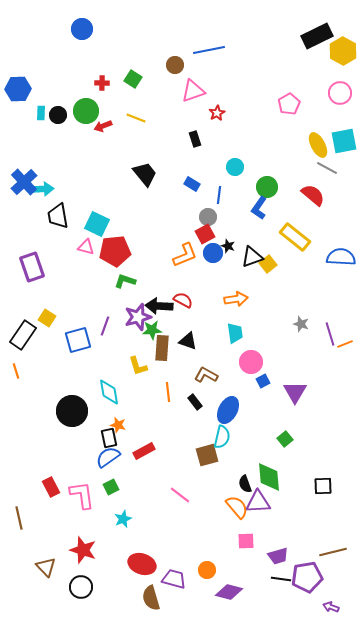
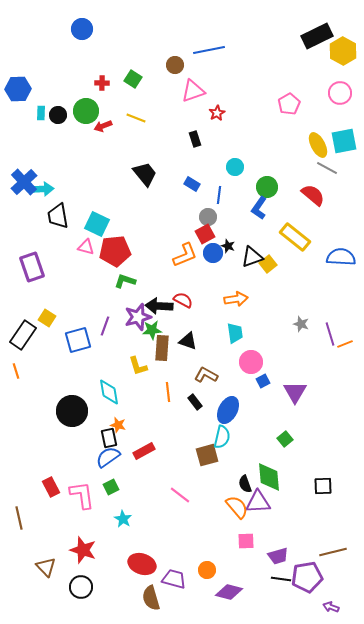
cyan star at (123, 519): rotated 18 degrees counterclockwise
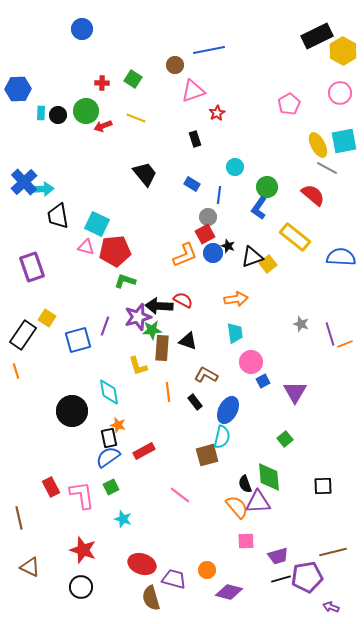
cyan star at (123, 519): rotated 12 degrees counterclockwise
brown triangle at (46, 567): moved 16 px left; rotated 20 degrees counterclockwise
black line at (281, 579): rotated 24 degrees counterclockwise
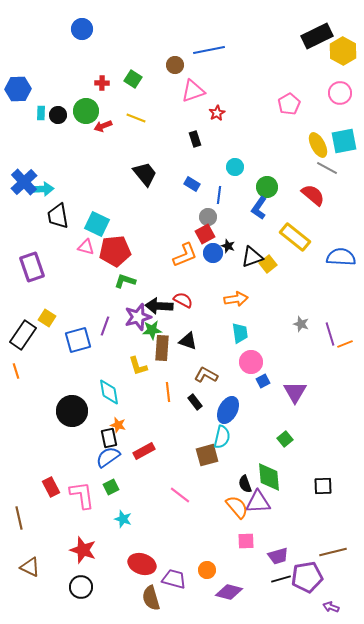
cyan trapezoid at (235, 333): moved 5 px right
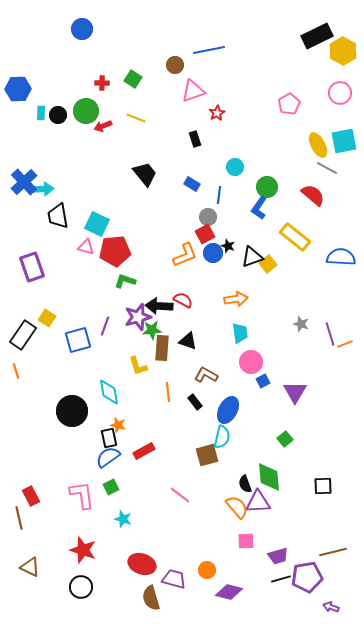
red rectangle at (51, 487): moved 20 px left, 9 px down
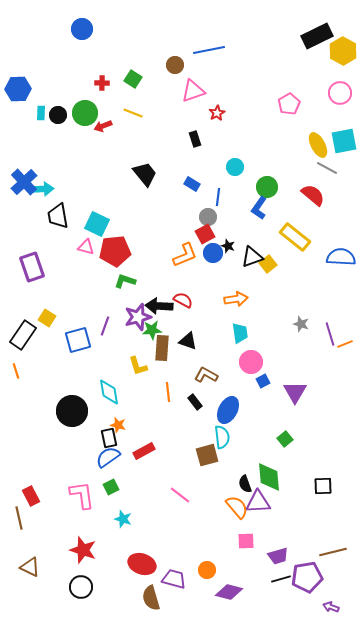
green circle at (86, 111): moved 1 px left, 2 px down
yellow line at (136, 118): moved 3 px left, 5 px up
blue line at (219, 195): moved 1 px left, 2 px down
cyan semicircle at (222, 437): rotated 20 degrees counterclockwise
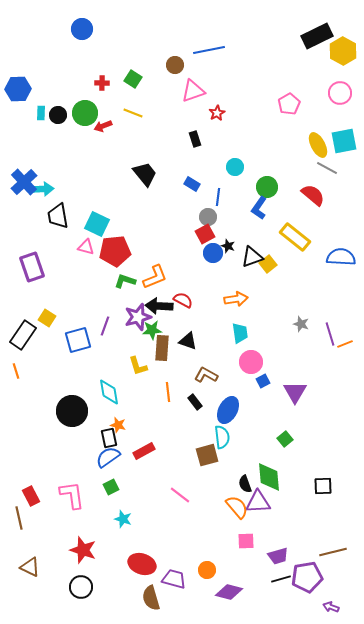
orange L-shape at (185, 255): moved 30 px left, 22 px down
pink L-shape at (82, 495): moved 10 px left
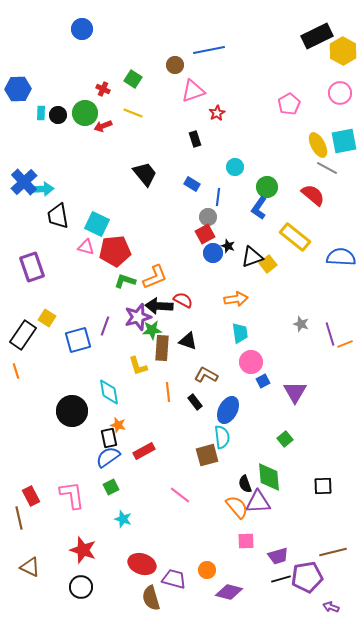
red cross at (102, 83): moved 1 px right, 6 px down; rotated 24 degrees clockwise
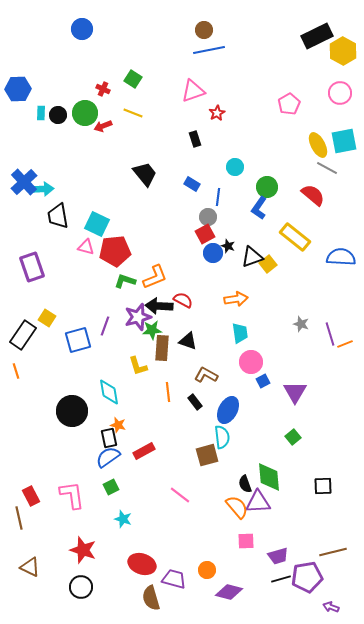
brown circle at (175, 65): moved 29 px right, 35 px up
green square at (285, 439): moved 8 px right, 2 px up
